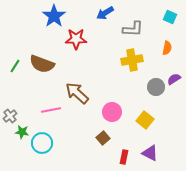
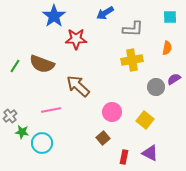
cyan square: rotated 24 degrees counterclockwise
brown arrow: moved 1 px right, 7 px up
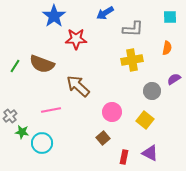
gray circle: moved 4 px left, 4 px down
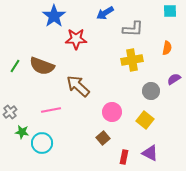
cyan square: moved 6 px up
brown semicircle: moved 2 px down
gray circle: moved 1 px left
gray cross: moved 4 px up
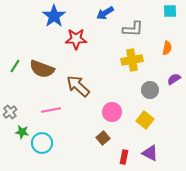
brown semicircle: moved 3 px down
gray circle: moved 1 px left, 1 px up
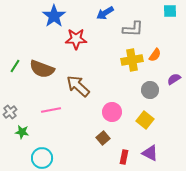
orange semicircle: moved 12 px left, 7 px down; rotated 24 degrees clockwise
cyan circle: moved 15 px down
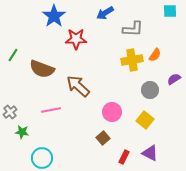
green line: moved 2 px left, 11 px up
red rectangle: rotated 16 degrees clockwise
